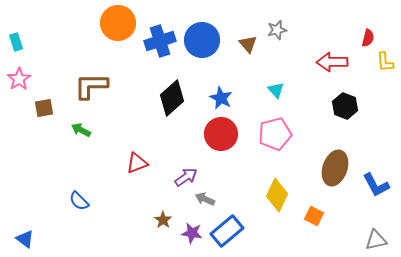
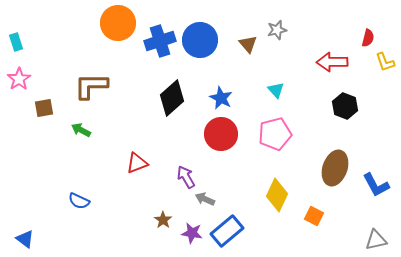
blue circle: moved 2 px left
yellow L-shape: rotated 15 degrees counterclockwise
purple arrow: rotated 85 degrees counterclockwise
blue semicircle: rotated 20 degrees counterclockwise
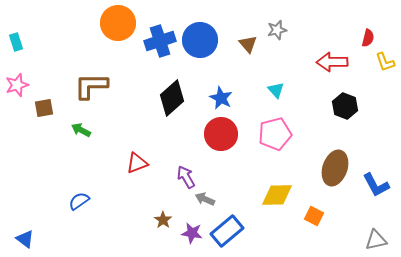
pink star: moved 2 px left, 6 px down; rotated 15 degrees clockwise
yellow diamond: rotated 64 degrees clockwise
blue semicircle: rotated 120 degrees clockwise
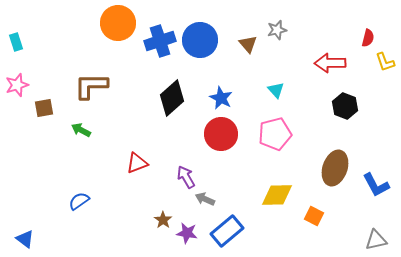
red arrow: moved 2 px left, 1 px down
purple star: moved 5 px left
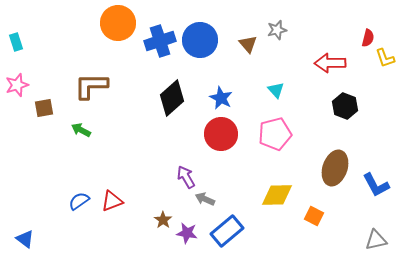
yellow L-shape: moved 4 px up
red triangle: moved 25 px left, 38 px down
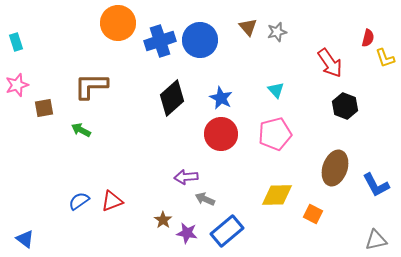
gray star: moved 2 px down
brown triangle: moved 17 px up
red arrow: rotated 124 degrees counterclockwise
purple arrow: rotated 65 degrees counterclockwise
orange square: moved 1 px left, 2 px up
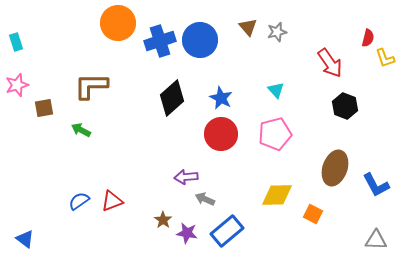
gray triangle: rotated 15 degrees clockwise
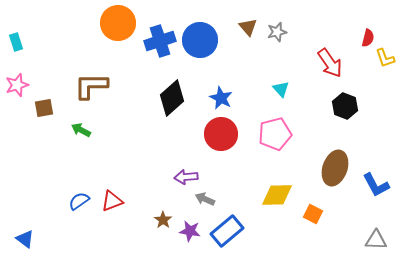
cyan triangle: moved 5 px right, 1 px up
purple star: moved 3 px right, 2 px up
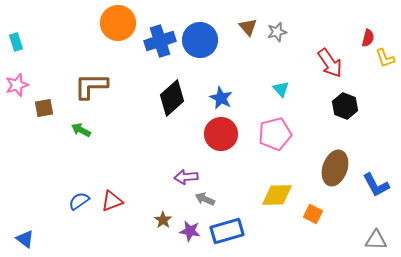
blue rectangle: rotated 24 degrees clockwise
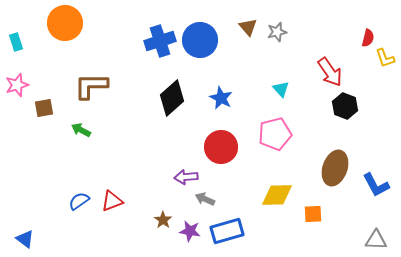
orange circle: moved 53 px left
red arrow: moved 9 px down
red circle: moved 13 px down
orange square: rotated 30 degrees counterclockwise
